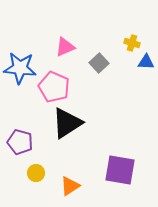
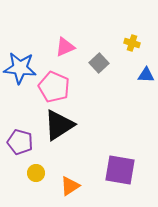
blue triangle: moved 13 px down
black triangle: moved 8 px left, 2 px down
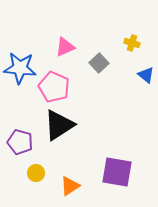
blue triangle: rotated 36 degrees clockwise
purple square: moved 3 px left, 2 px down
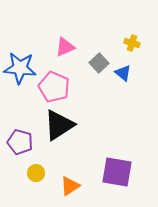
blue triangle: moved 23 px left, 2 px up
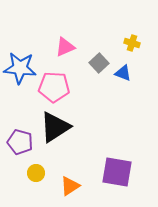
blue triangle: rotated 18 degrees counterclockwise
pink pentagon: rotated 20 degrees counterclockwise
black triangle: moved 4 px left, 2 px down
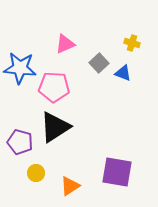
pink triangle: moved 3 px up
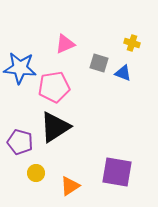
gray square: rotated 30 degrees counterclockwise
pink pentagon: rotated 12 degrees counterclockwise
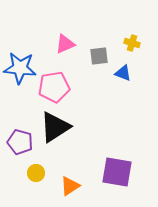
gray square: moved 7 px up; rotated 24 degrees counterclockwise
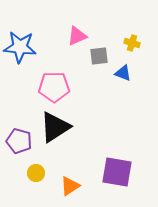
pink triangle: moved 12 px right, 8 px up
blue star: moved 21 px up
pink pentagon: rotated 8 degrees clockwise
purple pentagon: moved 1 px left, 1 px up
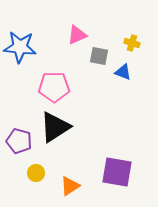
pink triangle: moved 1 px up
gray square: rotated 18 degrees clockwise
blue triangle: moved 1 px up
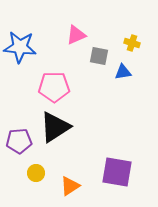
pink triangle: moved 1 px left
blue triangle: rotated 30 degrees counterclockwise
purple pentagon: rotated 20 degrees counterclockwise
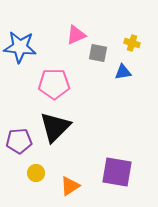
gray square: moved 1 px left, 3 px up
pink pentagon: moved 3 px up
black triangle: rotated 12 degrees counterclockwise
